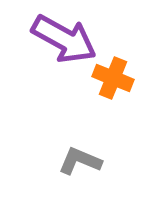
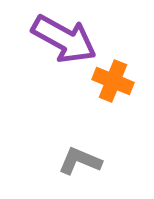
orange cross: moved 3 px down
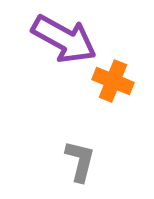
gray L-shape: rotated 81 degrees clockwise
